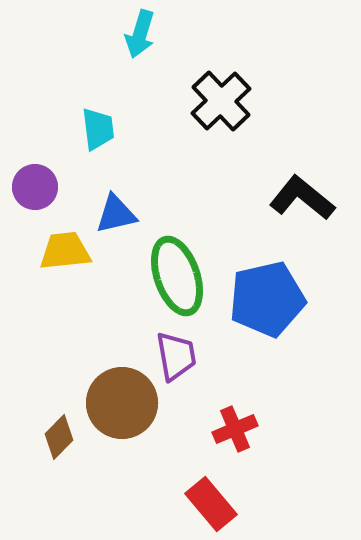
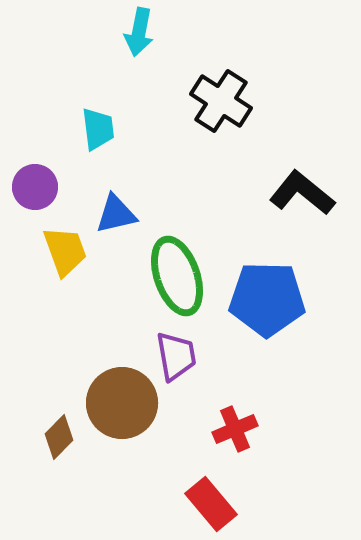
cyan arrow: moved 1 px left, 2 px up; rotated 6 degrees counterclockwise
black cross: rotated 14 degrees counterclockwise
black L-shape: moved 5 px up
yellow trapezoid: rotated 76 degrees clockwise
blue pentagon: rotated 14 degrees clockwise
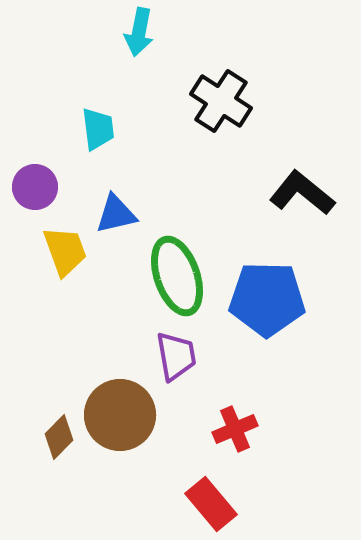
brown circle: moved 2 px left, 12 px down
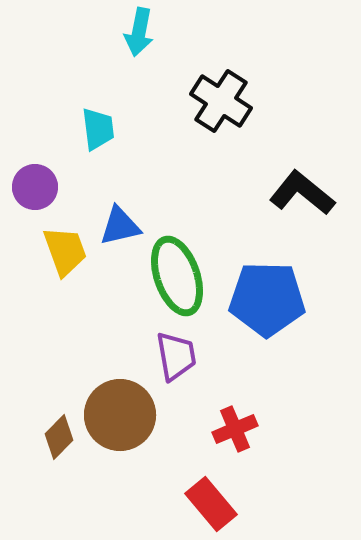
blue triangle: moved 4 px right, 12 px down
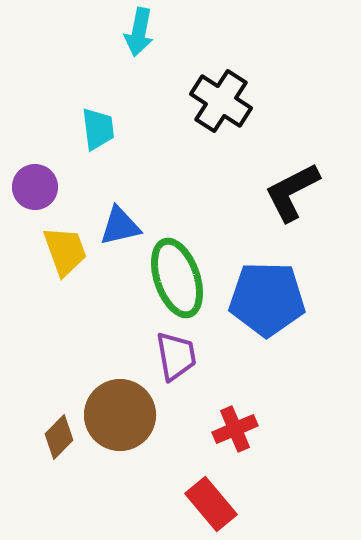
black L-shape: moved 10 px left, 1 px up; rotated 66 degrees counterclockwise
green ellipse: moved 2 px down
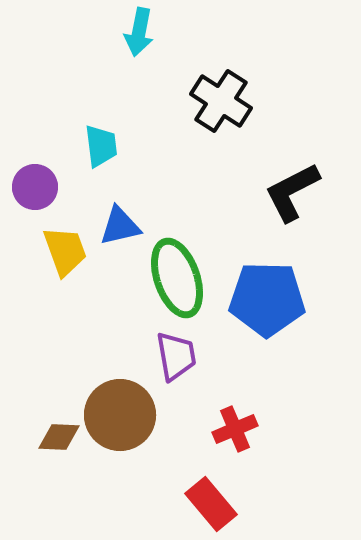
cyan trapezoid: moved 3 px right, 17 px down
brown diamond: rotated 48 degrees clockwise
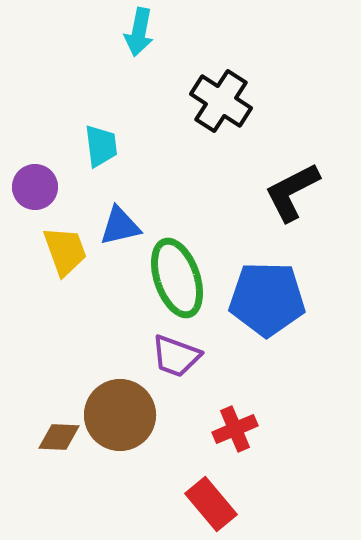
purple trapezoid: rotated 120 degrees clockwise
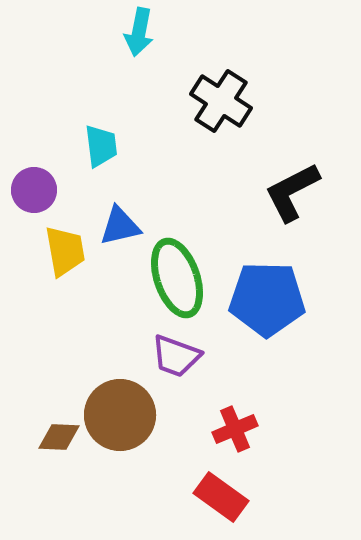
purple circle: moved 1 px left, 3 px down
yellow trapezoid: rotated 10 degrees clockwise
red rectangle: moved 10 px right, 7 px up; rotated 14 degrees counterclockwise
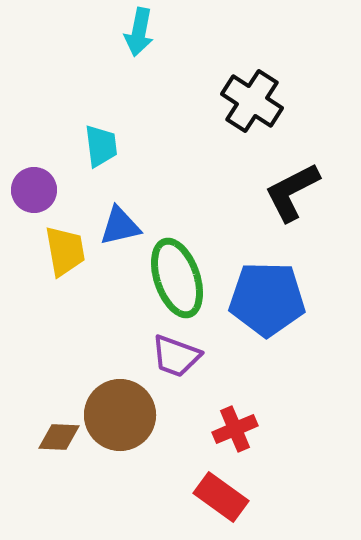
black cross: moved 31 px right
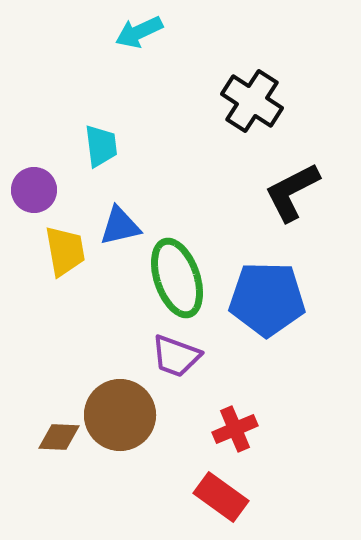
cyan arrow: rotated 54 degrees clockwise
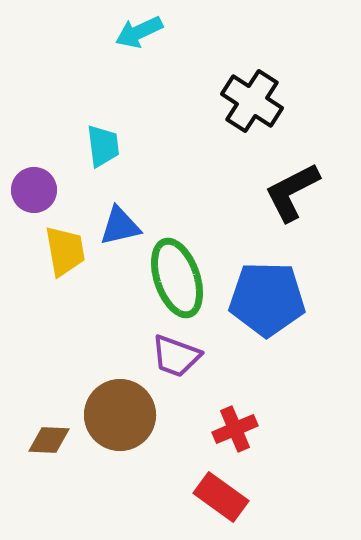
cyan trapezoid: moved 2 px right
brown diamond: moved 10 px left, 3 px down
